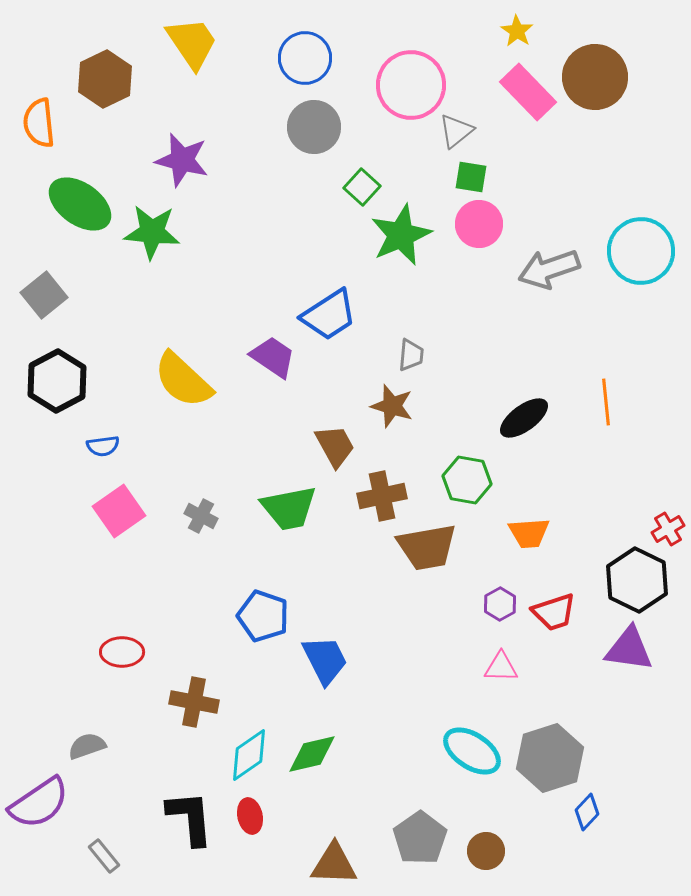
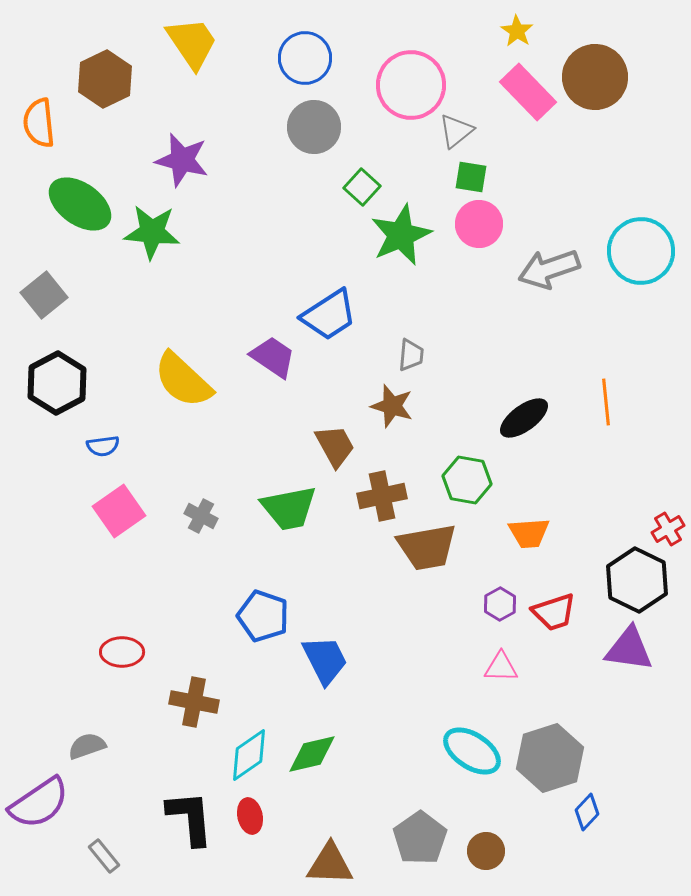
black hexagon at (57, 381): moved 2 px down
brown triangle at (334, 864): moved 4 px left
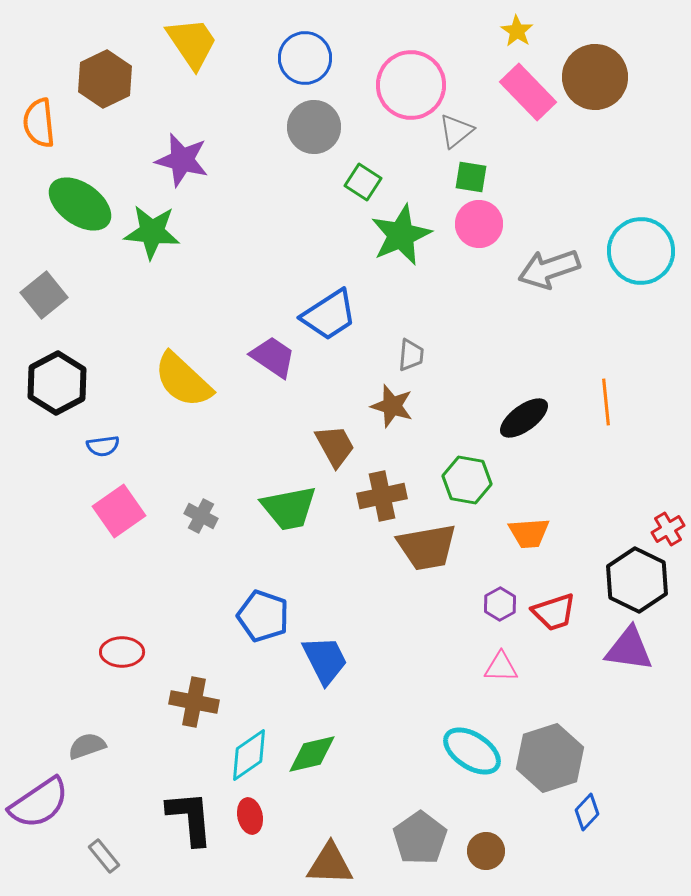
green square at (362, 187): moved 1 px right, 5 px up; rotated 9 degrees counterclockwise
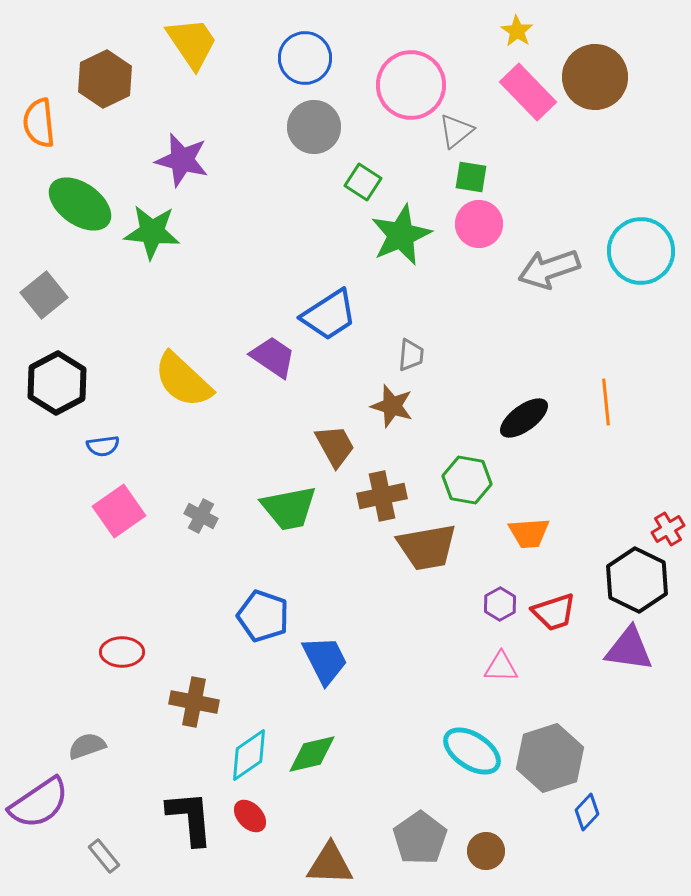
red ellipse at (250, 816): rotated 32 degrees counterclockwise
